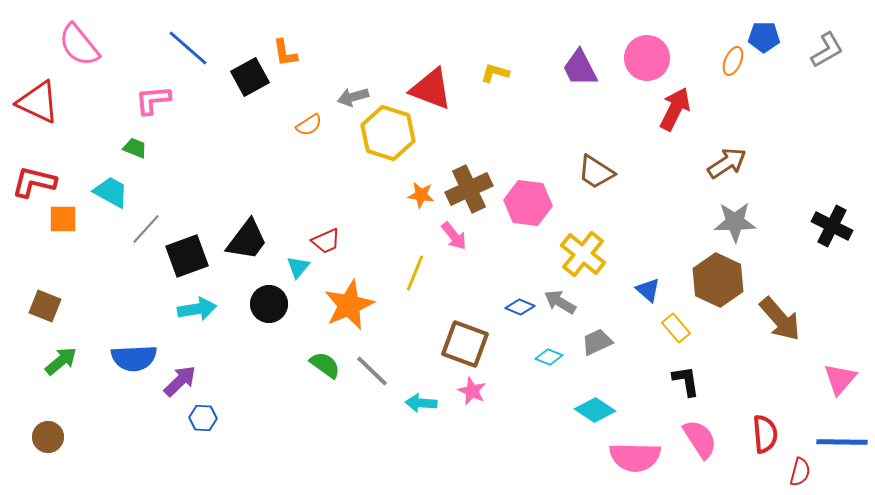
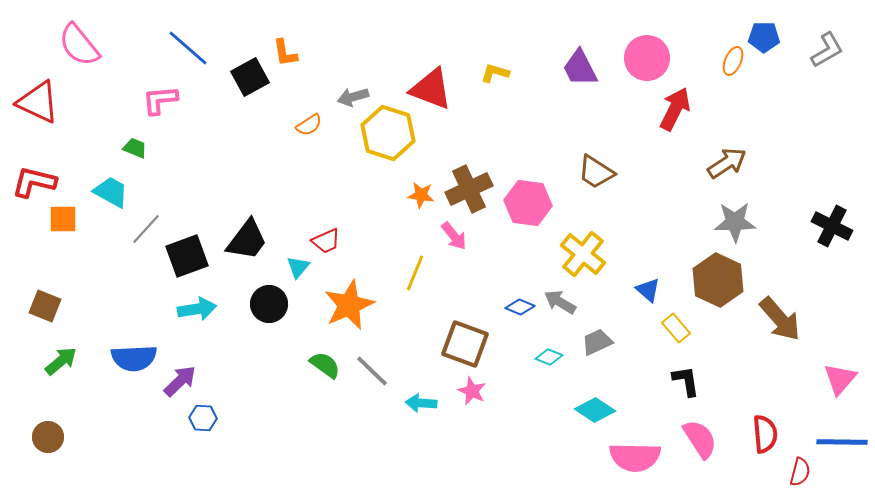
pink L-shape at (153, 100): moved 7 px right
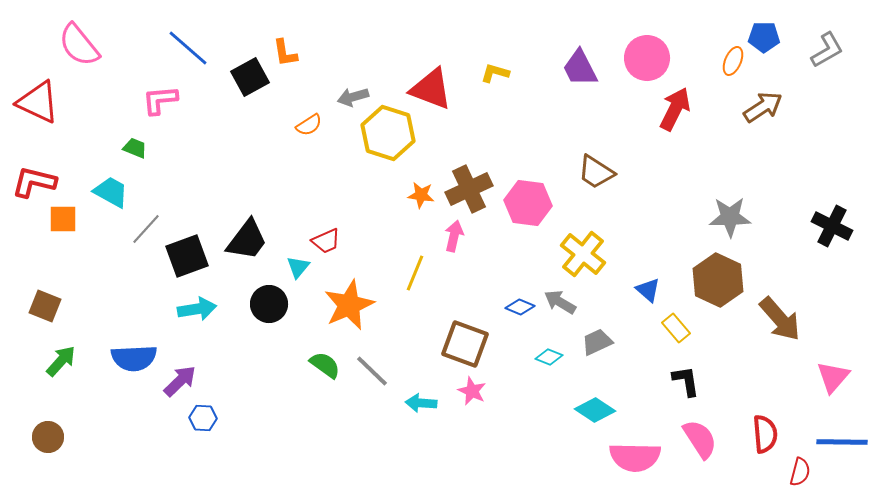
brown arrow at (727, 163): moved 36 px right, 56 px up
gray star at (735, 222): moved 5 px left, 5 px up
pink arrow at (454, 236): rotated 128 degrees counterclockwise
green arrow at (61, 361): rotated 8 degrees counterclockwise
pink triangle at (840, 379): moved 7 px left, 2 px up
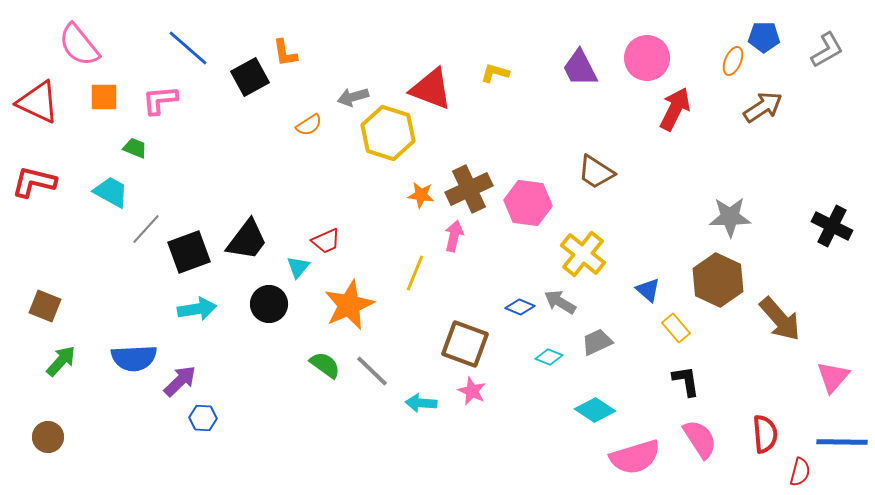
orange square at (63, 219): moved 41 px right, 122 px up
black square at (187, 256): moved 2 px right, 4 px up
pink semicircle at (635, 457): rotated 18 degrees counterclockwise
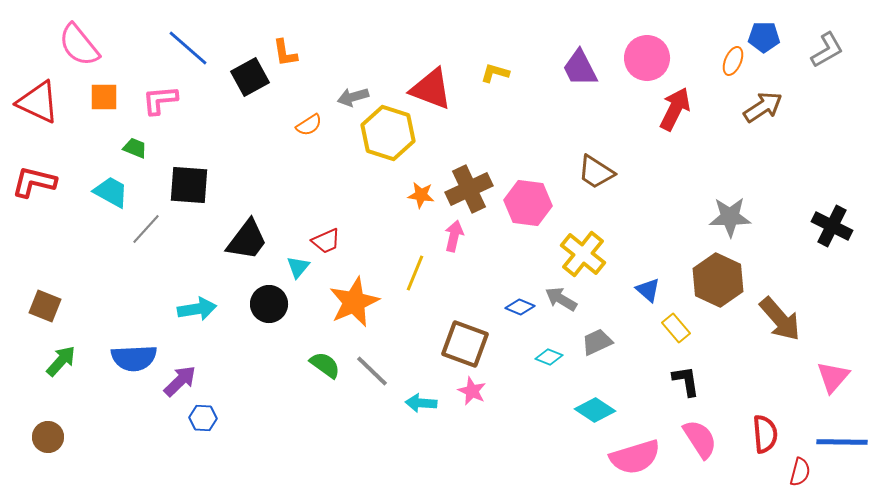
black square at (189, 252): moved 67 px up; rotated 24 degrees clockwise
gray arrow at (560, 302): moved 1 px right, 3 px up
orange star at (349, 305): moved 5 px right, 3 px up
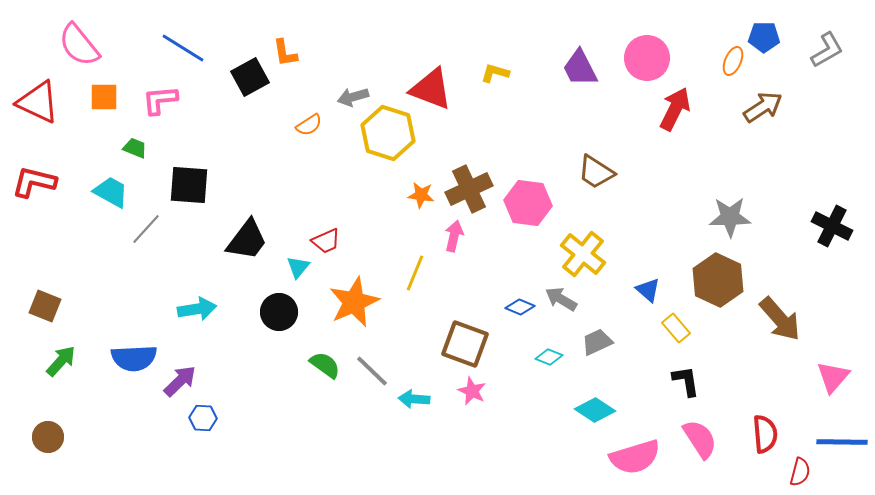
blue line at (188, 48): moved 5 px left; rotated 9 degrees counterclockwise
black circle at (269, 304): moved 10 px right, 8 px down
cyan arrow at (421, 403): moved 7 px left, 4 px up
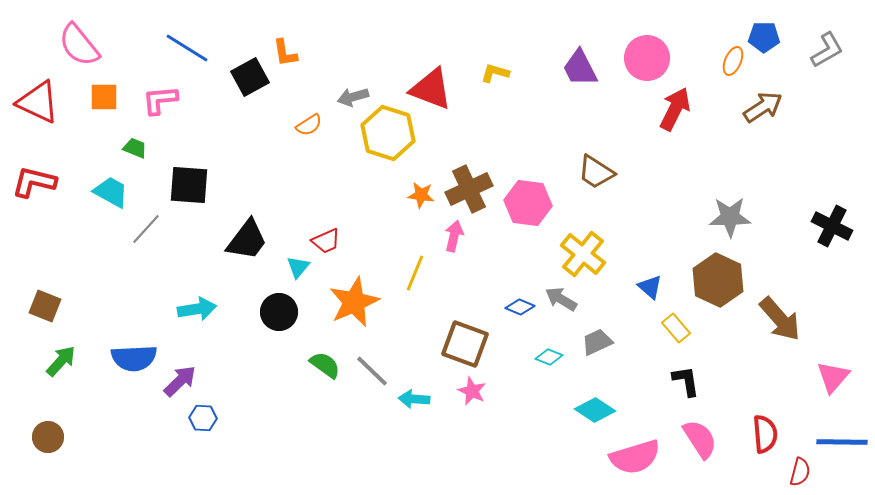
blue line at (183, 48): moved 4 px right
blue triangle at (648, 290): moved 2 px right, 3 px up
